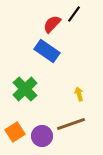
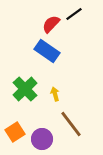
black line: rotated 18 degrees clockwise
red semicircle: moved 1 px left
yellow arrow: moved 24 px left
brown line: rotated 72 degrees clockwise
purple circle: moved 3 px down
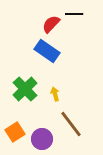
black line: rotated 36 degrees clockwise
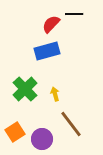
blue rectangle: rotated 50 degrees counterclockwise
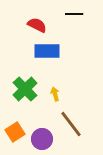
red semicircle: moved 14 px left, 1 px down; rotated 72 degrees clockwise
blue rectangle: rotated 15 degrees clockwise
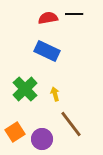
red semicircle: moved 11 px right, 7 px up; rotated 36 degrees counterclockwise
blue rectangle: rotated 25 degrees clockwise
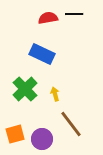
blue rectangle: moved 5 px left, 3 px down
orange square: moved 2 px down; rotated 18 degrees clockwise
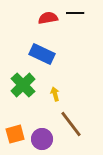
black line: moved 1 px right, 1 px up
green cross: moved 2 px left, 4 px up
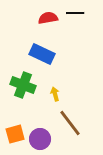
green cross: rotated 25 degrees counterclockwise
brown line: moved 1 px left, 1 px up
purple circle: moved 2 px left
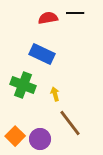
orange square: moved 2 px down; rotated 30 degrees counterclockwise
